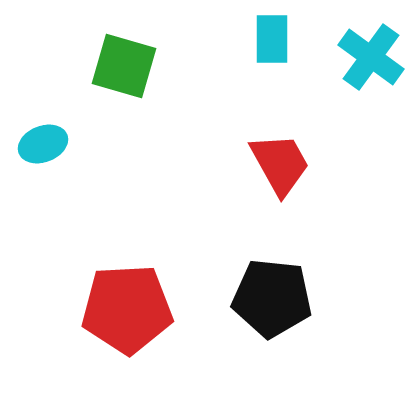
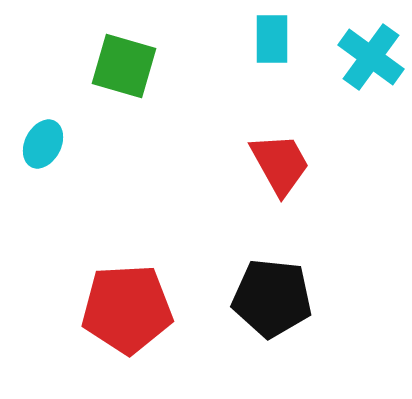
cyan ellipse: rotated 42 degrees counterclockwise
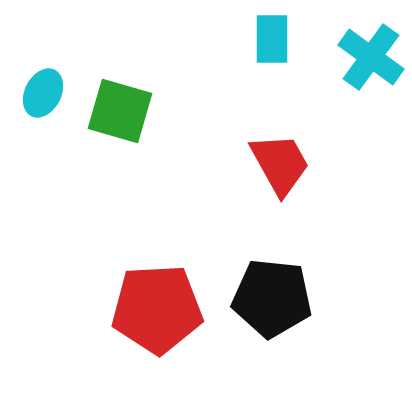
green square: moved 4 px left, 45 px down
cyan ellipse: moved 51 px up
red pentagon: moved 30 px right
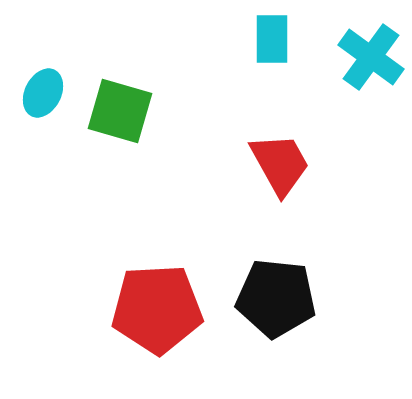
black pentagon: moved 4 px right
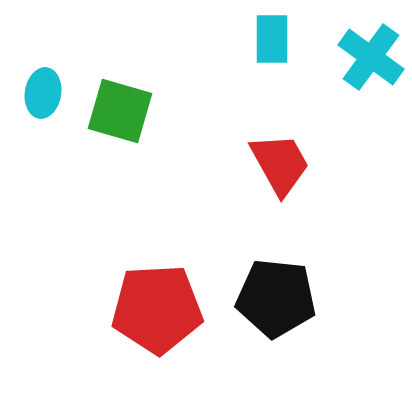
cyan ellipse: rotated 18 degrees counterclockwise
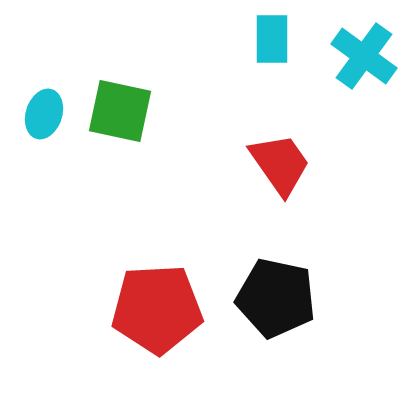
cyan cross: moved 7 px left, 1 px up
cyan ellipse: moved 1 px right, 21 px down; rotated 9 degrees clockwise
green square: rotated 4 degrees counterclockwise
red trapezoid: rotated 6 degrees counterclockwise
black pentagon: rotated 6 degrees clockwise
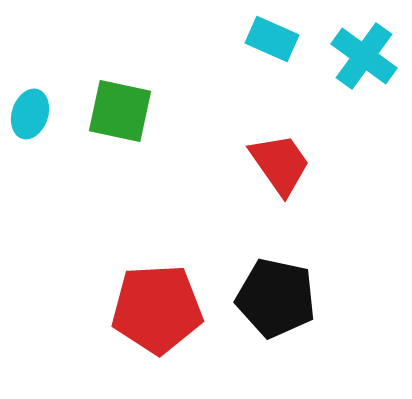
cyan rectangle: rotated 66 degrees counterclockwise
cyan ellipse: moved 14 px left
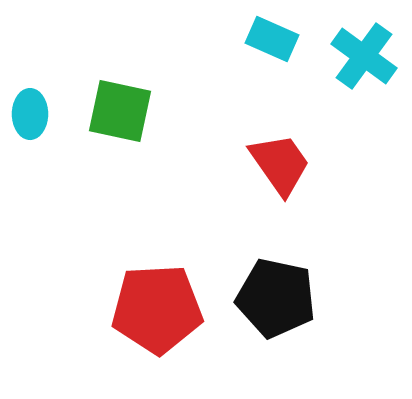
cyan ellipse: rotated 18 degrees counterclockwise
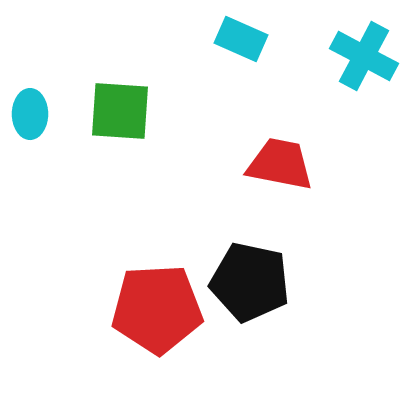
cyan rectangle: moved 31 px left
cyan cross: rotated 8 degrees counterclockwise
green square: rotated 8 degrees counterclockwise
red trapezoid: rotated 44 degrees counterclockwise
black pentagon: moved 26 px left, 16 px up
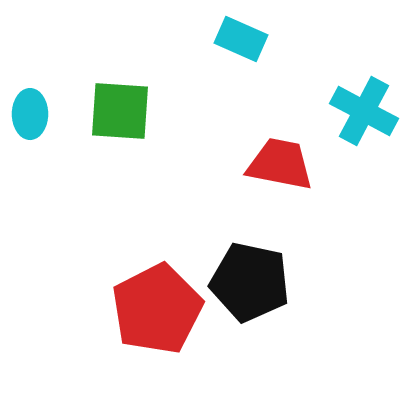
cyan cross: moved 55 px down
red pentagon: rotated 24 degrees counterclockwise
